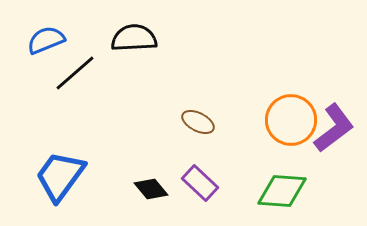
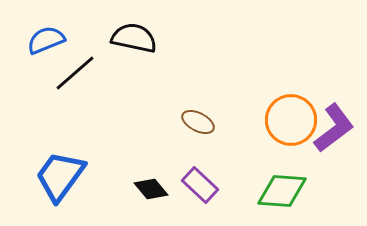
black semicircle: rotated 15 degrees clockwise
purple rectangle: moved 2 px down
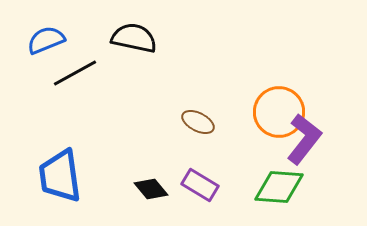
black line: rotated 12 degrees clockwise
orange circle: moved 12 px left, 8 px up
purple L-shape: moved 30 px left, 11 px down; rotated 15 degrees counterclockwise
blue trapezoid: rotated 44 degrees counterclockwise
purple rectangle: rotated 12 degrees counterclockwise
green diamond: moved 3 px left, 4 px up
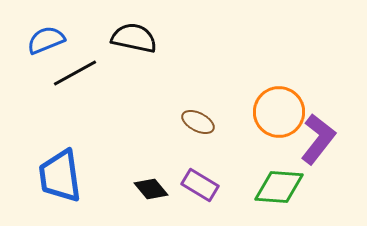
purple L-shape: moved 14 px right
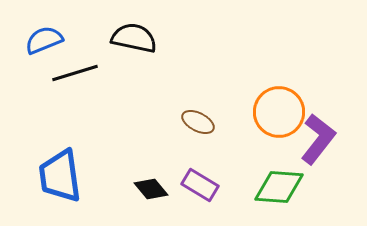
blue semicircle: moved 2 px left
black line: rotated 12 degrees clockwise
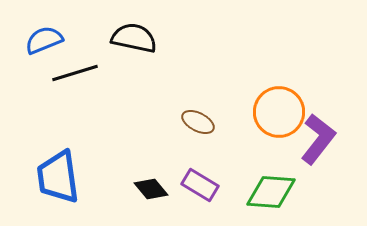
blue trapezoid: moved 2 px left, 1 px down
green diamond: moved 8 px left, 5 px down
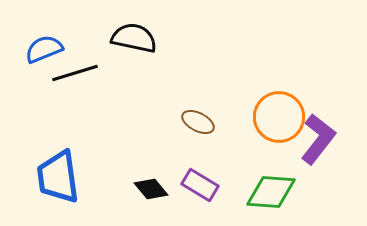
blue semicircle: moved 9 px down
orange circle: moved 5 px down
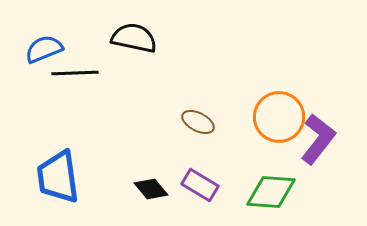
black line: rotated 15 degrees clockwise
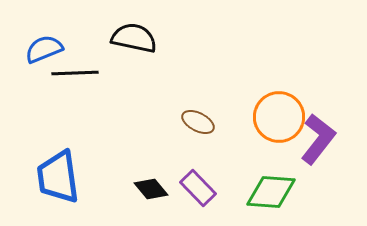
purple rectangle: moved 2 px left, 3 px down; rotated 15 degrees clockwise
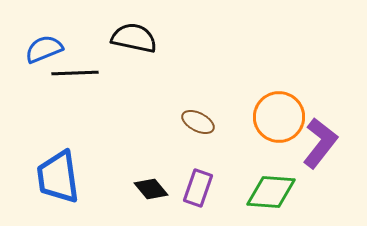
purple L-shape: moved 2 px right, 4 px down
purple rectangle: rotated 63 degrees clockwise
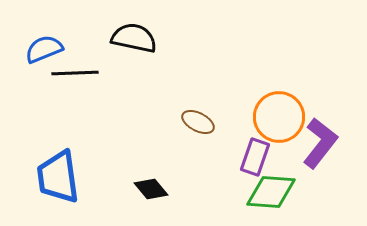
purple rectangle: moved 57 px right, 31 px up
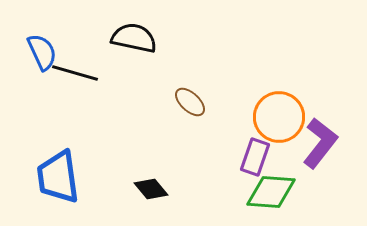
blue semicircle: moved 2 px left, 3 px down; rotated 87 degrees clockwise
black line: rotated 18 degrees clockwise
brown ellipse: moved 8 px left, 20 px up; rotated 16 degrees clockwise
